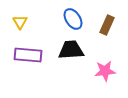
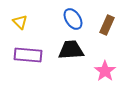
yellow triangle: rotated 14 degrees counterclockwise
pink star: rotated 30 degrees counterclockwise
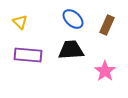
blue ellipse: rotated 15 degrees counterclockwise
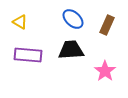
yellow triangle: rotated 14 degrees counterclockwise
